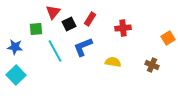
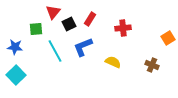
yellow semicircle: rotated 14 degrees clockwise
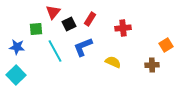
orange square: moved 2 px left, 7 px down
blue star: moved 2 px right
brown cross: rotated 24 degrees counterclockwise
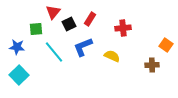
orange square: rotated 24 degrees counterclockwise
cyan line: moved 1 px left, 1 px down; rotated 10 degrees counterclockwise
yellow semicircle: moved 1 px left, 6 px up
cyan square: moved 3 px right
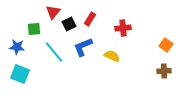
green square: moved 2 px left
brown cross: moved 12 px right, 6 px down
cyan square: moved 1 px right, 1 px up; rotated 24 degrees counterclockwise
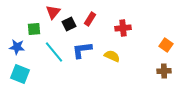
blue L-shape: moved 1 px left, 3 px down; rotated 15 degrees clockwise
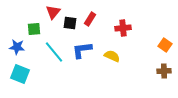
black square: moved 1 px right, 1 px up; rotated 32 degrees clockwise
orange square: moved 1 px left
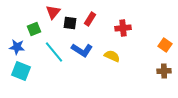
green square: rotated 16 degrees counterclockwise
blue L-shape: rotated 140 degrees counterclockwise
cyan square: moved 1 px right, 3 px up
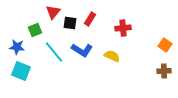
green square: moved 1 px right, 1 px down
